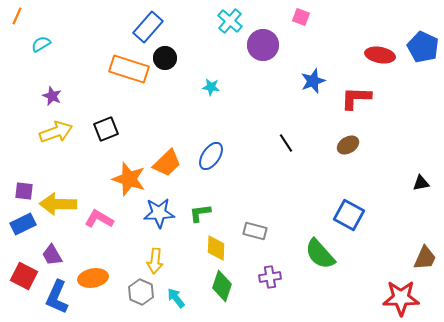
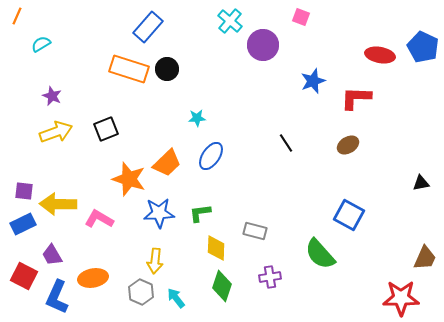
black circle at (165, 58): moved 2 px right, 11 px down
cyan star at (211, 87): moved 14 px left, 31 px down; rotated 12 degrees counterclockwise
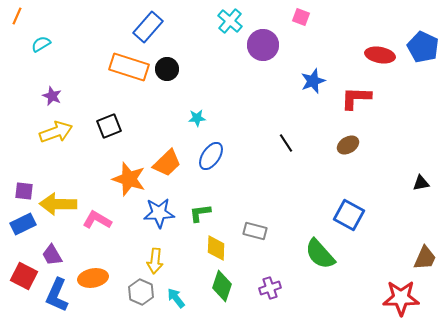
orange rectangle at (129, 69): moved 2 px up
black square at (106, 129): moved 3 px right, 3 px up
pink L-shape at (99, 219): moved 2 px left, 1 px down
purple cross at (270, 277): moved 11 px down; rotated 10 degrees counterclockwise
blue L-shape at (57, 297): moved 2 px up
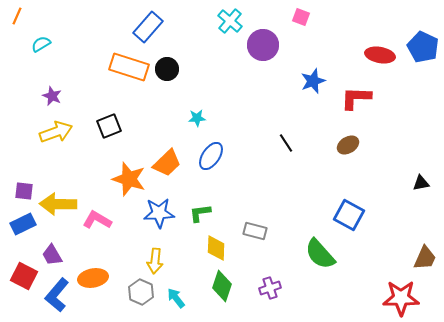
blue L-shape at (57, 295): rotated 16 degrees clockwise
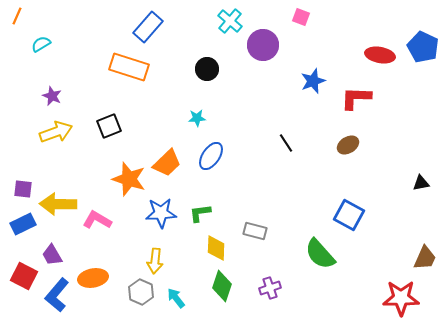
black circle at (167, 69): moved 40 px right
purple square at (24, 191): moved 1 px left, 2 px up
blue star at (159, 213): moved 2 px right
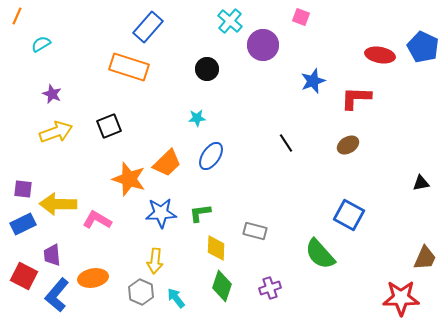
purple star at (52, 96): moved 2 px up
purple trapezoid at (52, 255): rotated 25 degrees clockwise
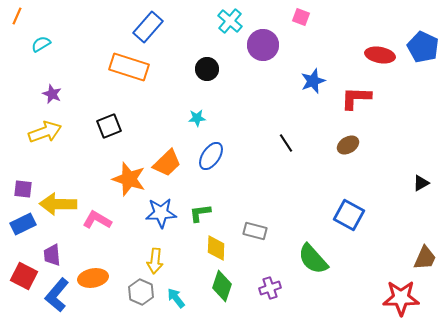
yellow arrow at (56, 132): moved 11 px left
black triangle at (421, 183): rotated 18 degrees counterclockwise
green semicircle at (320, 254): moved 7 px left, 5 px down
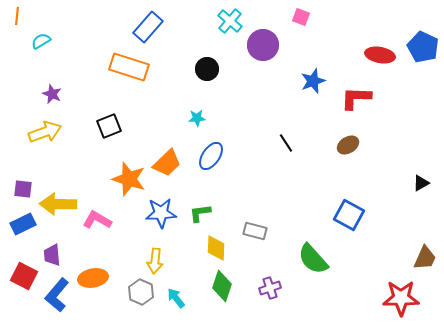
orange line at (17, 16): rotated 18 degrees counterclockwise
cyan semicircle at (41, 44): moved 3 px up
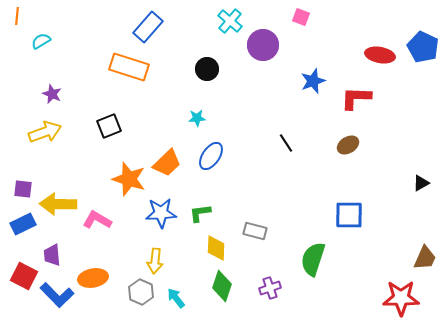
blue square at (349, 215): rotated 28 degrees counterclockwise
green semicircle at (313, 259): rotated 60 degrees clockwise
blue L-shape at (57, 295): rotated 84 degrees counterclockwise
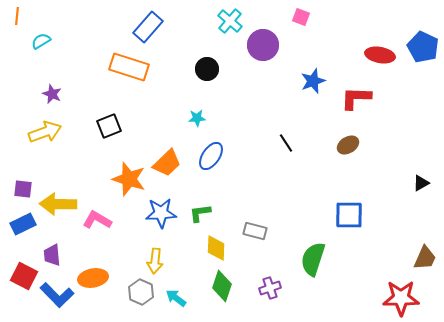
cyan arrow at (176, 298): rotated 15 degrees counterclockwise
